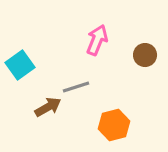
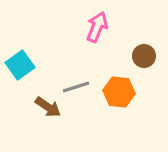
pink arrow: moved 13 px up
brown circle: moved 1 px left, 1 px down
brown arrow: rotated 64 degrees clockwise
orange hexagon: moved 5 px right, 33 px up; rotated 20 degrees clockwise
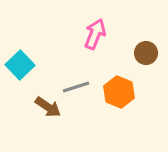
pink arrow: moved 2 px left, 7 px down
brown circle: moved 2 px right, 3 px up
cyan square: rotated 8 degrees counterclockwise
orange hexagon: rotated 16 degrees clockwise
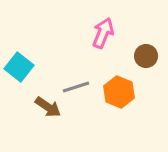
pink arrow: moved 8 px right, 1 px up
brown circle: moved 3 px down
cyan square: moved 1 px left, 2 px down; rotated 8 degrees counterclockwise
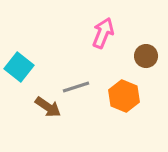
orange hexagon: moved 5 px right, 4 px down
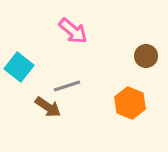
pink arrow: moved 30 px left, 2 px up; rotated 108 degrees clockwise
gray line: moved 9 px left, 1 px up
orange hexagon: moved 6 px right, 7 px down
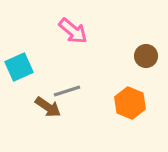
cyan square: rotated 28 degrees clockwise
gray line: moved 5 px down
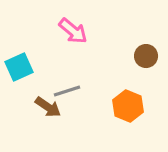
orange hexagon: moved 2 px left, 3 px down
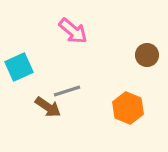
brown circle: moved 1 px right, 1 px up
orange hexagon: moved 2 px down
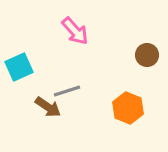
pink arrow: moved 2 px right; rotated 8 degrees clockwise
